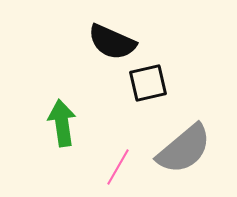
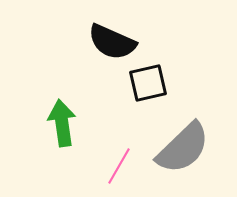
gray semicircle: moved 1 px left, 1 px up; rotated 4 degrees counterclockwise
pink line: moved 1 px right, 1 px up
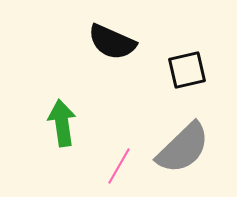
black square: moved 39 px right, 13 px up
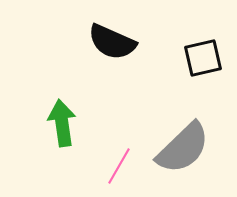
black square: moved 16 px right, 12 px up
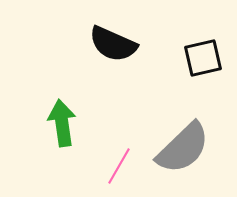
black semicircle: moved 1 px right, 2 px down
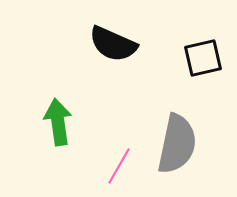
green arrow: moved 4 px left, 1 px up
gray semicircle: moved 6 px left, 4 px up; rotated 34 degrees counterclockwise
